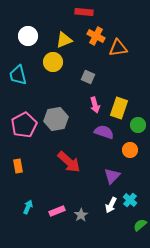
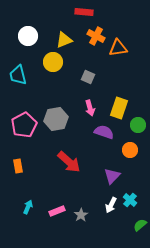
pink arrow: moved 5 px left, 3 px down
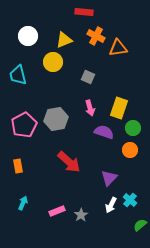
green circle: moved 5 px left, 3 px down
purple triangle: moved 3 px left, 2 px down
cyan arrow: moved 5 px left, 4 px up
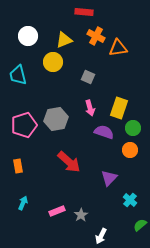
pink pentagon: rotated 10 degrees clockwise
white arrow: moved 10 px left, 31 px down
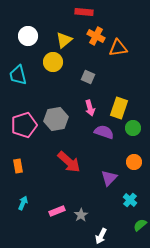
yellow triangle: rotated 18 degrees counterclockwise
orange circle: moved 4 px right, 12 px down
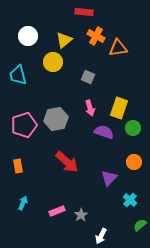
red arrow: moved 2 px left
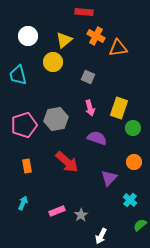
purple semicircle: moved 7 px left, 6 px down
orange rectangle: moved 9 px right
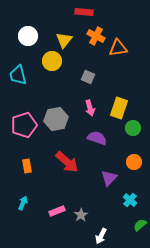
yellow triangle: rotated 12 degrees counterclockwise
yellow circle: moved 1 px left, 1 px up
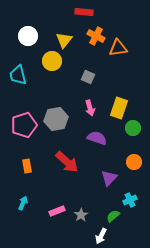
cyan cross: rotated 24 degrees clockwise
green semicircle: moved 27 px left, 9 px up
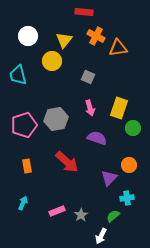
orange circle: moved 5 px left, 3 px down
cyan cross: moved 3 px left, 2 px up; rotated 16 degrees clockwise
